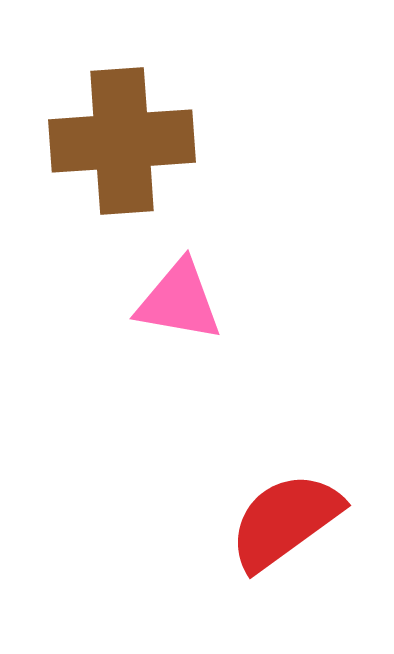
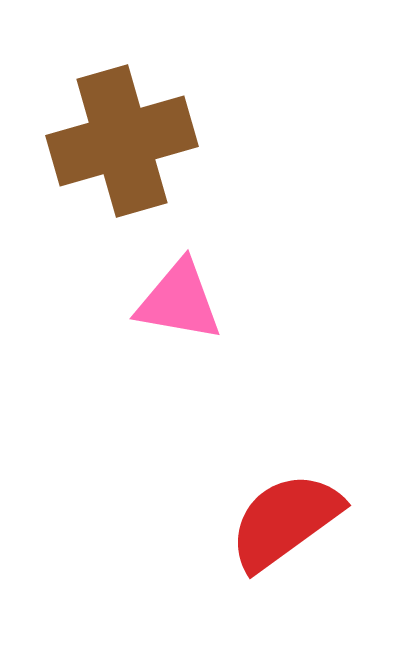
brown cross: rotated 12 degrees counterclockwise
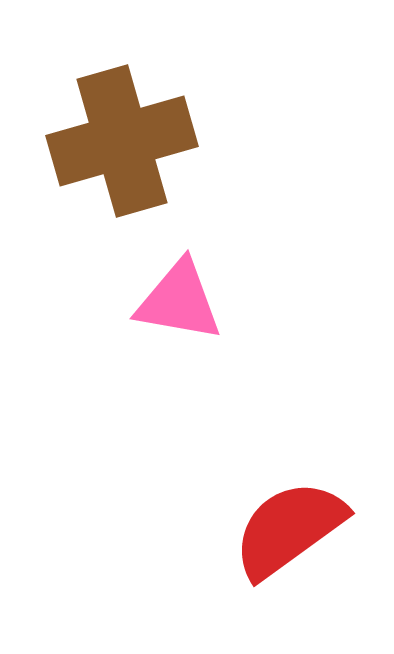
red semicircle: moved 4 px right, 8 px down
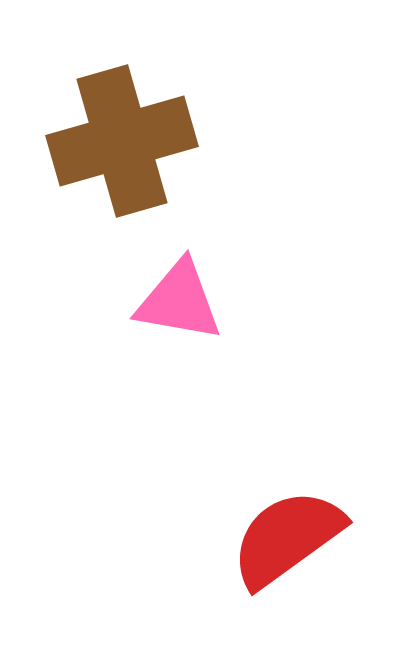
red semicircle: moved 2 px left, 9 px down
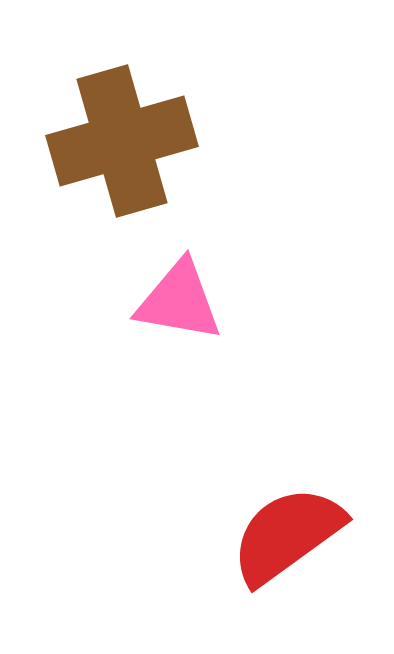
red semicircle: moved 3 px up
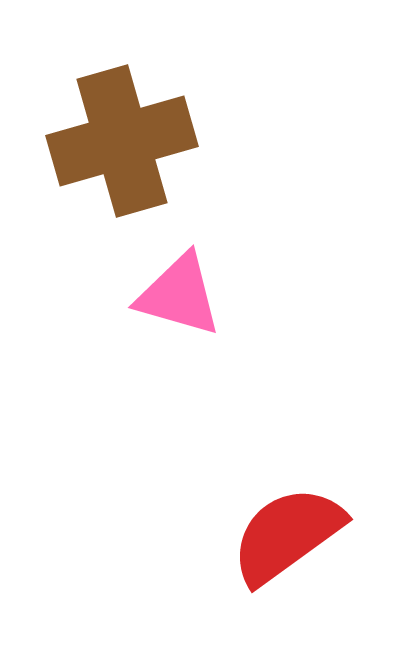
pink triangle: moved 6 px up; rotated 6 degrees clockwise
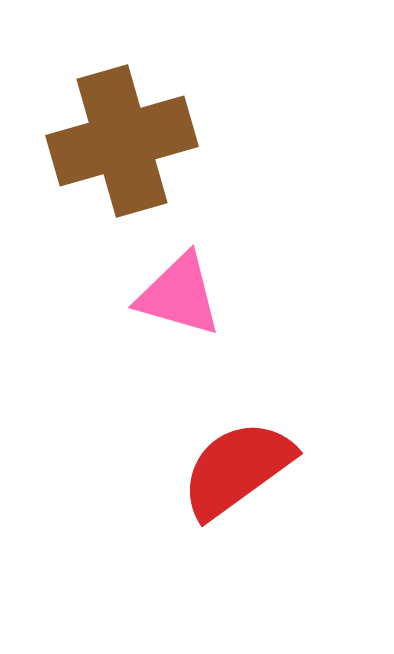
red semicircle: moved 50 px left, 66 px up
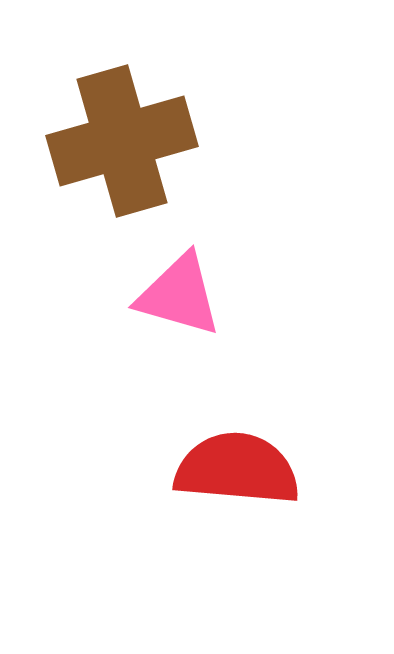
red semicircle: rotated 41 degrees clockwise
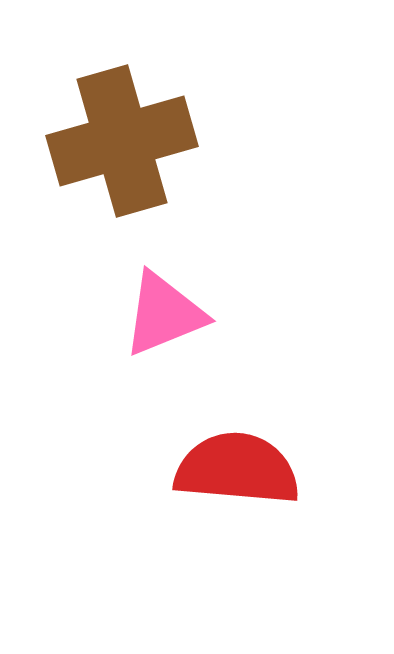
pink triangle: moved 15 px left, 19 px down; rotated 38 degrees counterclockwise
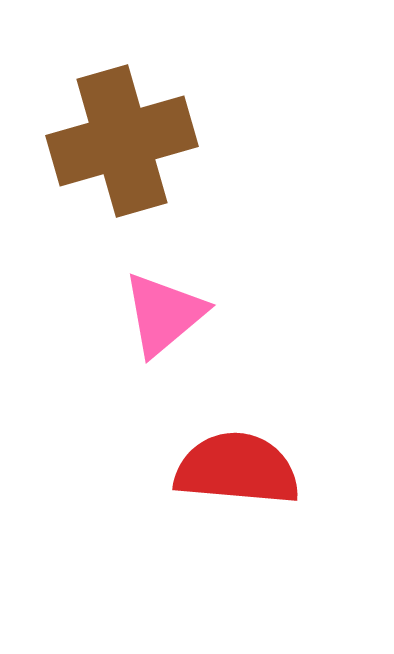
pink triangle: rotated 18 degrees counterclockwise
